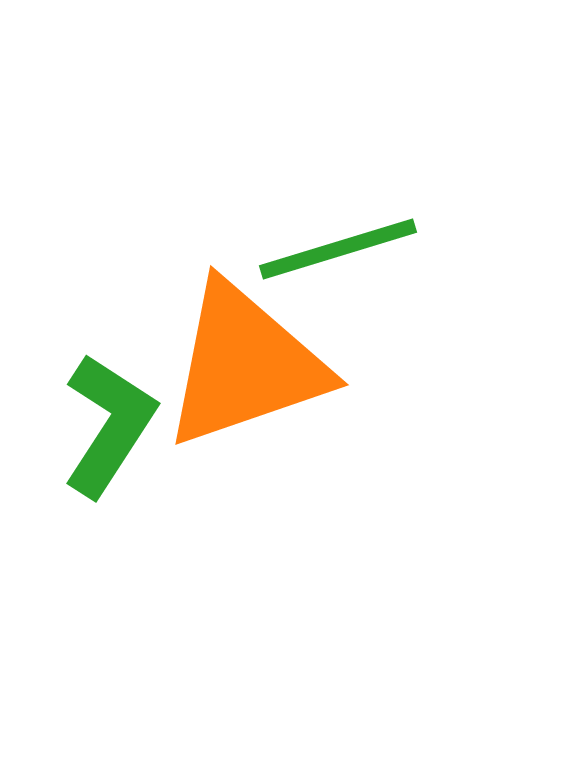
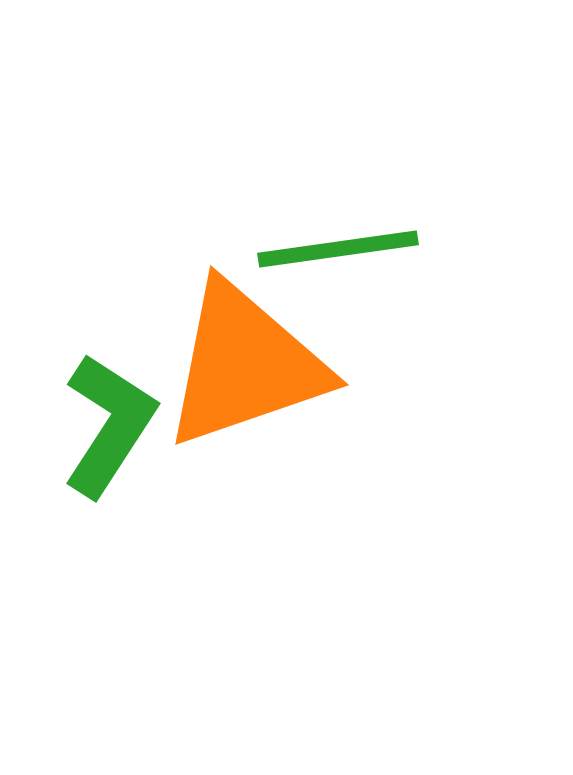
green line: rotated 9 degrees clockwise
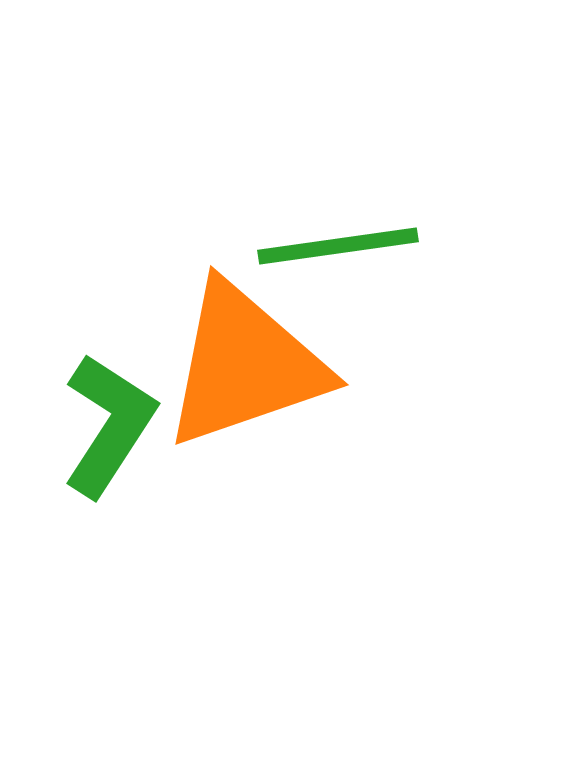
green line: moved 3 px up
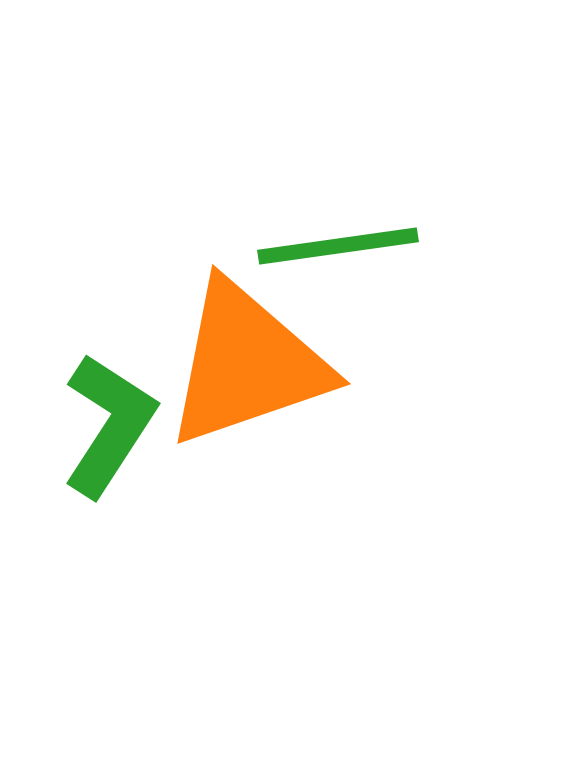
orange triangle: moved 2 px right, 1 px up
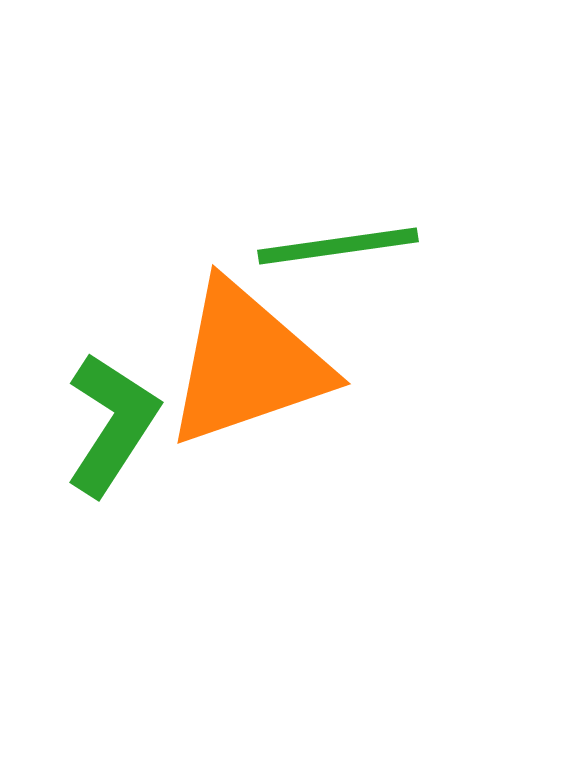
green L-shape: moved 3 px right, 1 px up
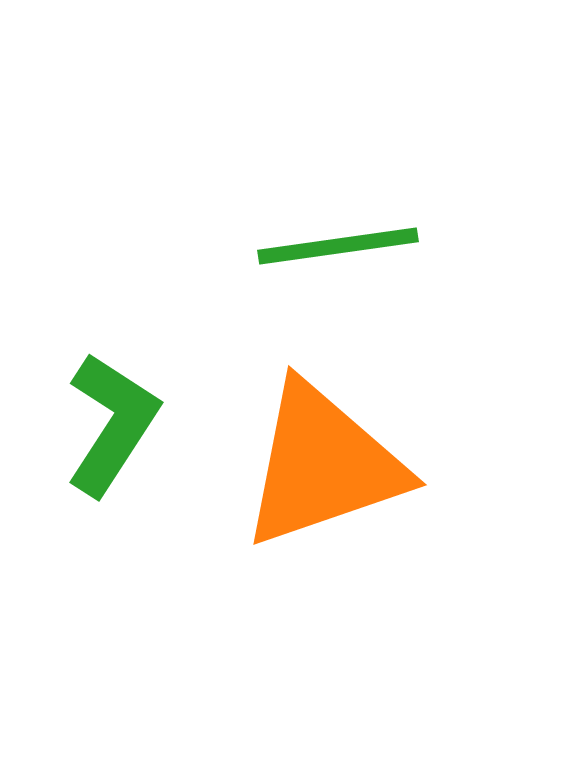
orange triangle: moved 76 px right, 101 px down
